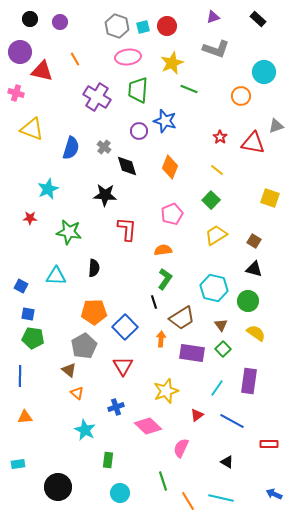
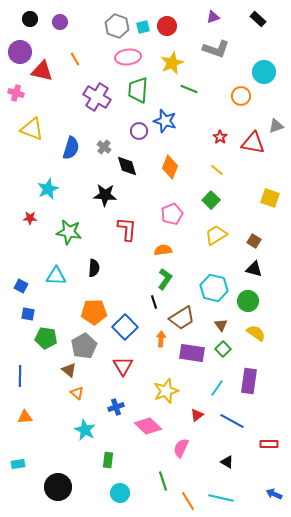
green pentagon at (33, 338): moved 13 px right
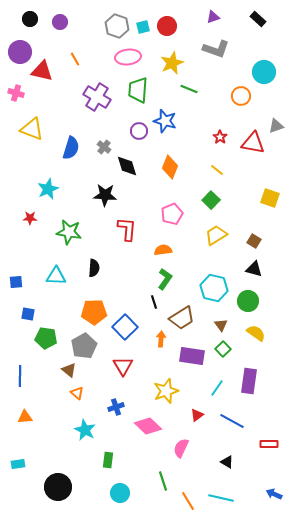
blue square at (21, 286): moved 5 px left, 4 px up; rotated 32 degrees counterclockwise
purple rectangle at (192, 353): moved 3 px down
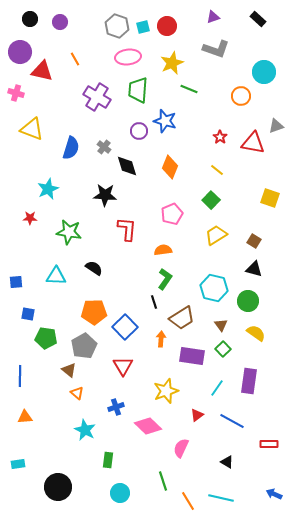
black semicircle at (94, 268): rotated 60 degrees counterclockwise
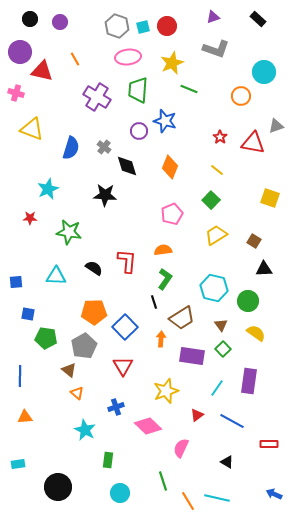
red L-shape at (127, 229): moved 32 px down
black triangle at (254, 269): moved 10 px right; rotated 18 degrees counterclockwise
cyan line at (221, 498): moved 4 px left
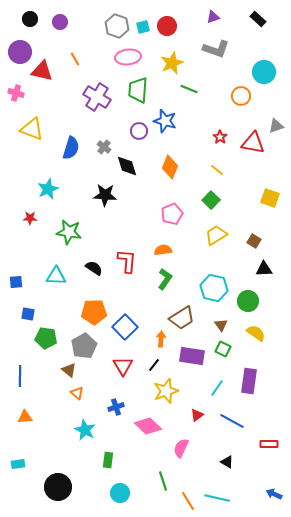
black line at (154, 302): moved 63 px down; rotated 56 degrees clockwise
green square at (223, 349): rotated 21 degrees counterclockwise
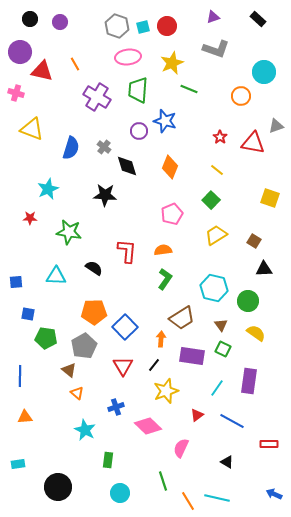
orange line at (75, 59): moved 5 px down
red L-shape at (127, 261): moved 10 px up
